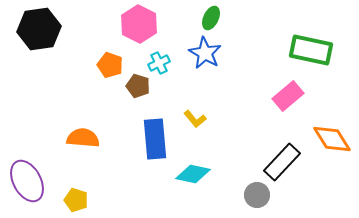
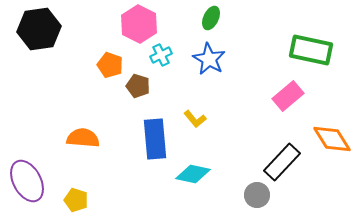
blue star: moved 4 px right, 6 px down
cyan cross: moved 2 px right, 8 px up
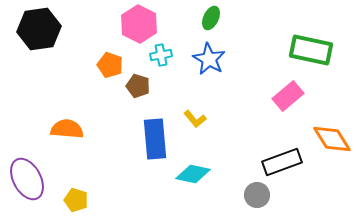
cyan cross: rotated 15 degrees clockwise
orange semicircle: moved 16 px left, 9 px up
black rectangle: rotated 27 degrees clockwise
purple ellipse: moved 2 px up
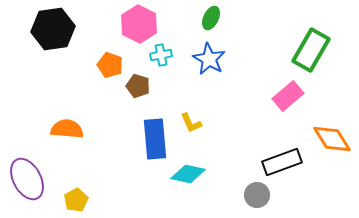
black hexagon: moved 14 px right
green rectangle: rotated 72 degrees counterclockwise
yellow L-shape: moved 4 px left, 4 px down; rotated 15 degrees clockwise
cyan diamond: moved 5 px left
yellow pentagon: rotated 25 degrees clockwise
